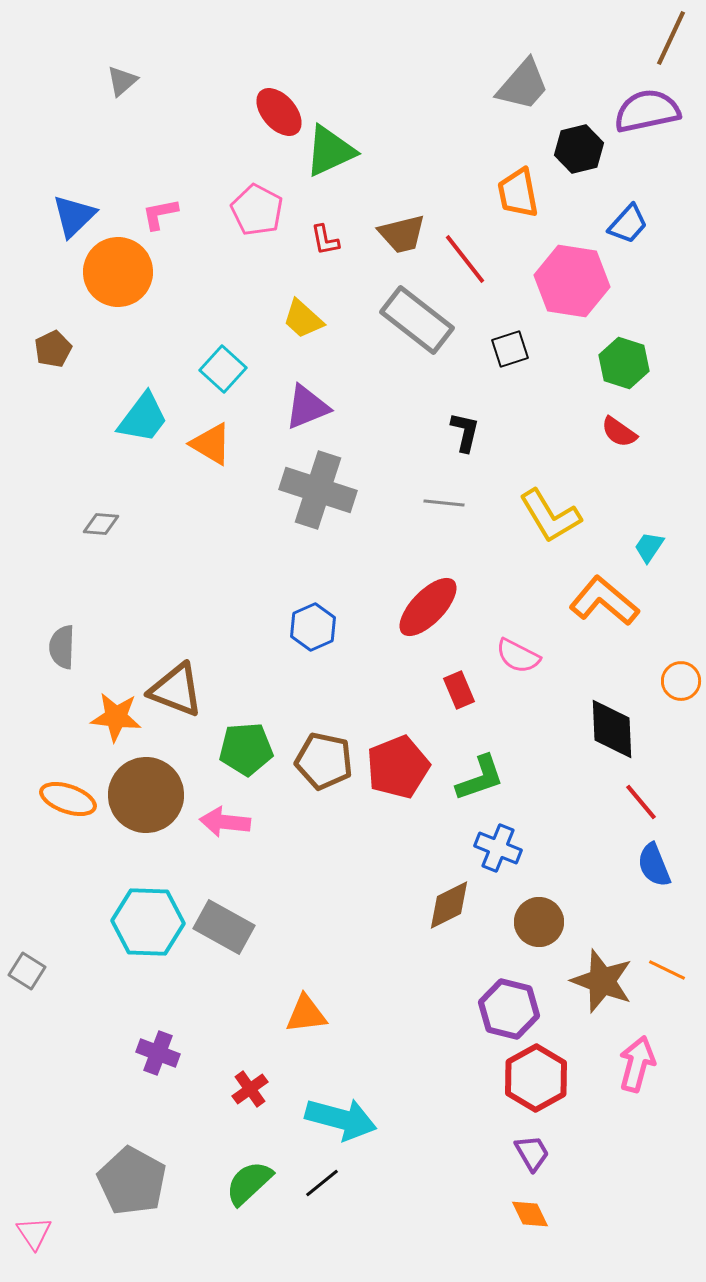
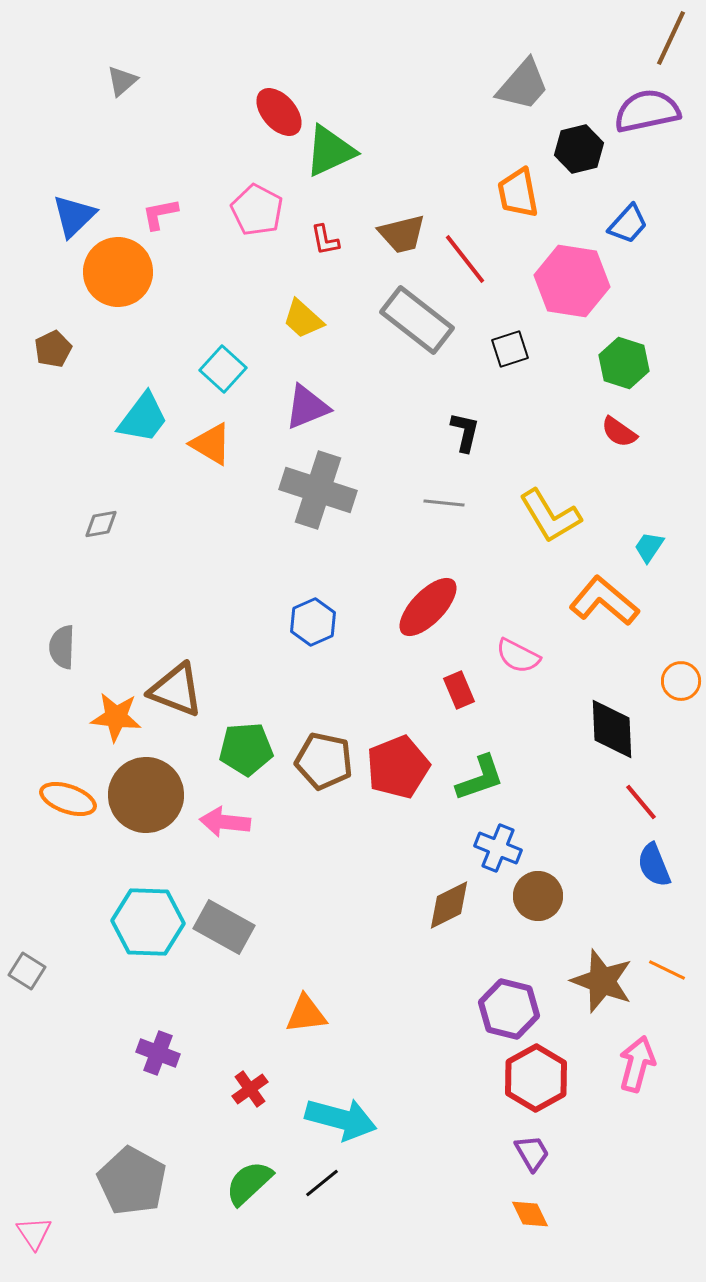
gray diamond at (101, 524): rotated 15 degrees counterclockwise
blue hexagon at (313, 627): moved 5 px up
brown circle at (539, 922): moved 1 px left, 26 px up
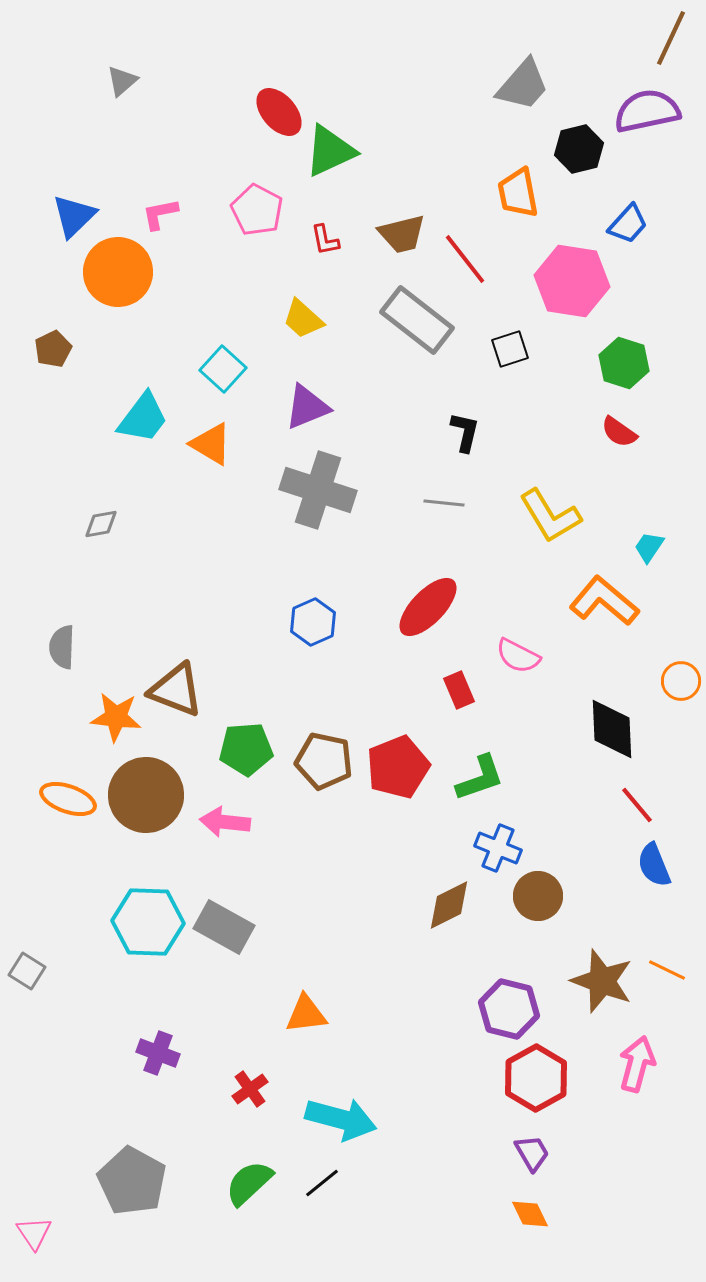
red line at (641, 802): moved 4 px left, 3 px down
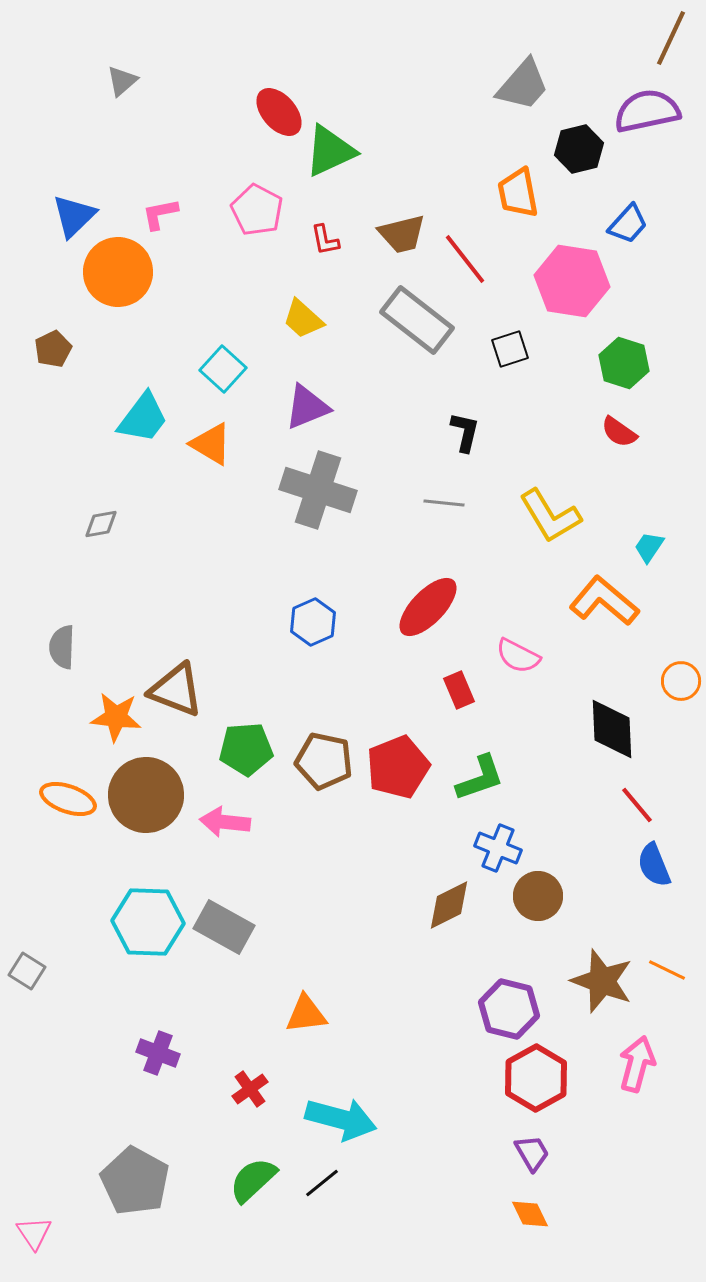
gray pentagon at (132, 1181): moved 3 px right
green semicircle at (249, 1183): moved 4 px right, 3 px up
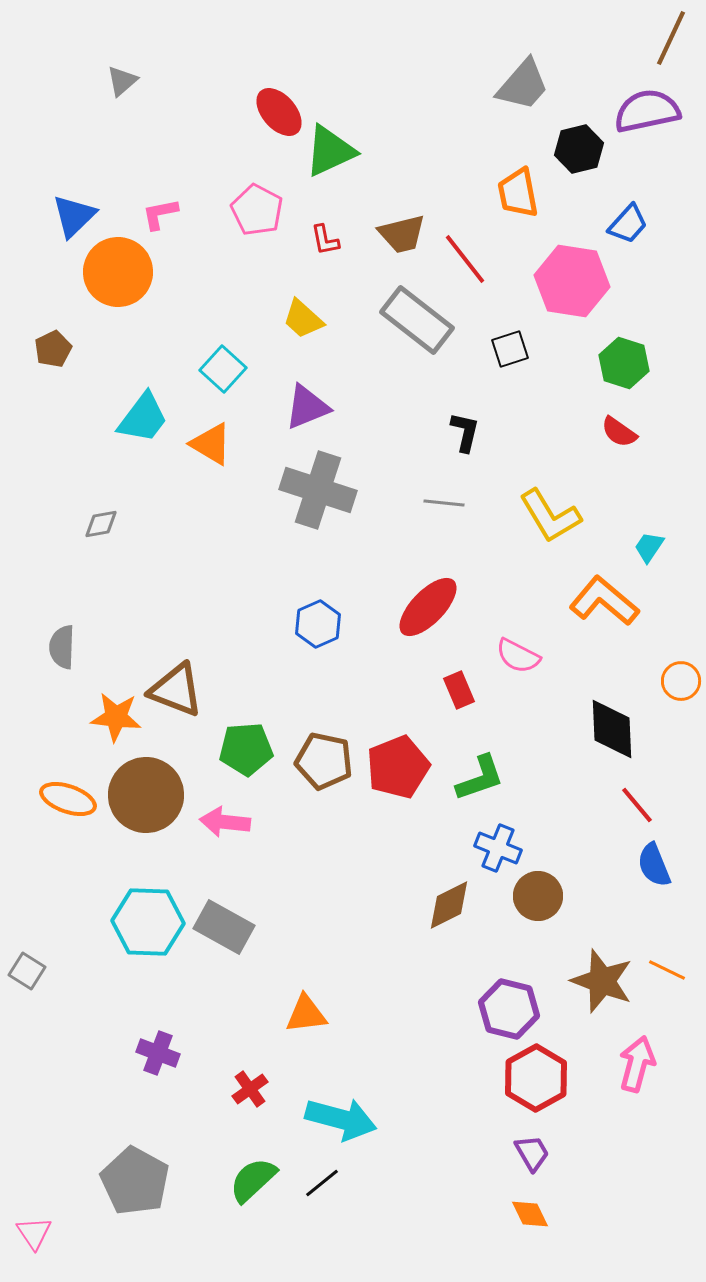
blue hexagon at (313, 622): moved 5 px right, 2 px down
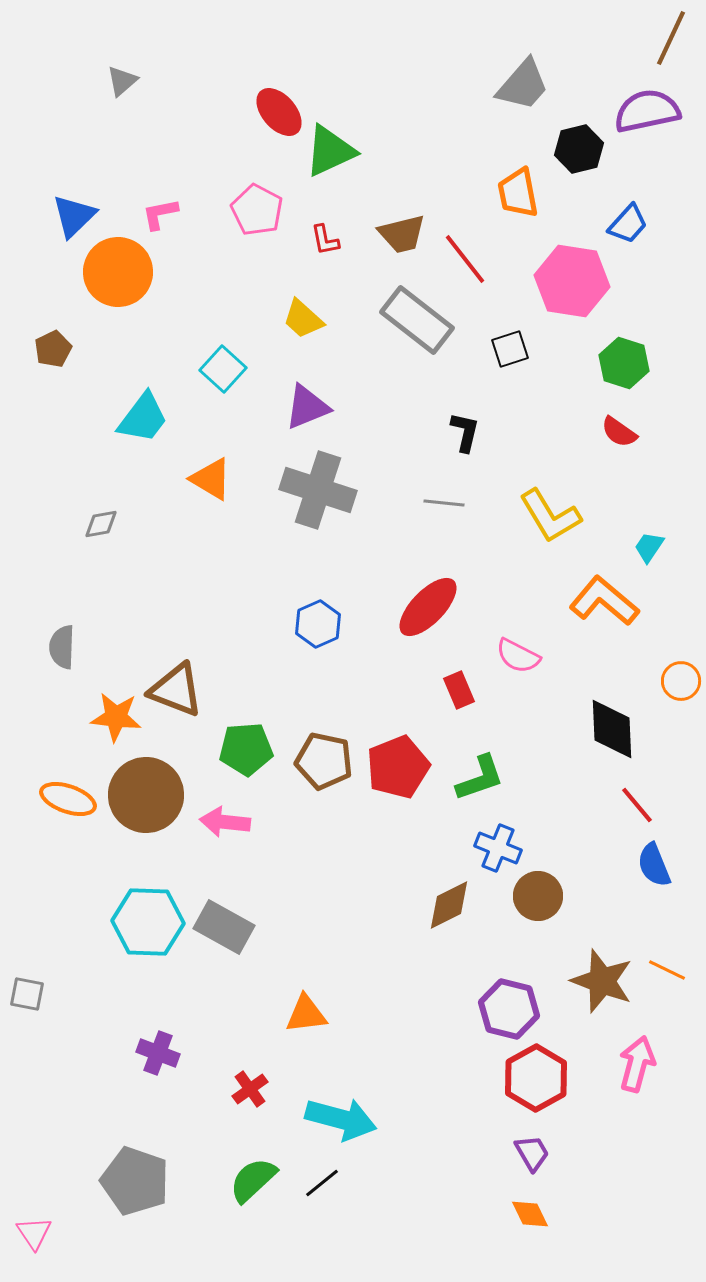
orange triangle at (211, 444): moved 35 px down
gray square at (27, 971): moved 23 px down; rotated 21 degrees counterclockwise
gray pentagon at (135, 1181): rotated 10 degrees counterclockwise
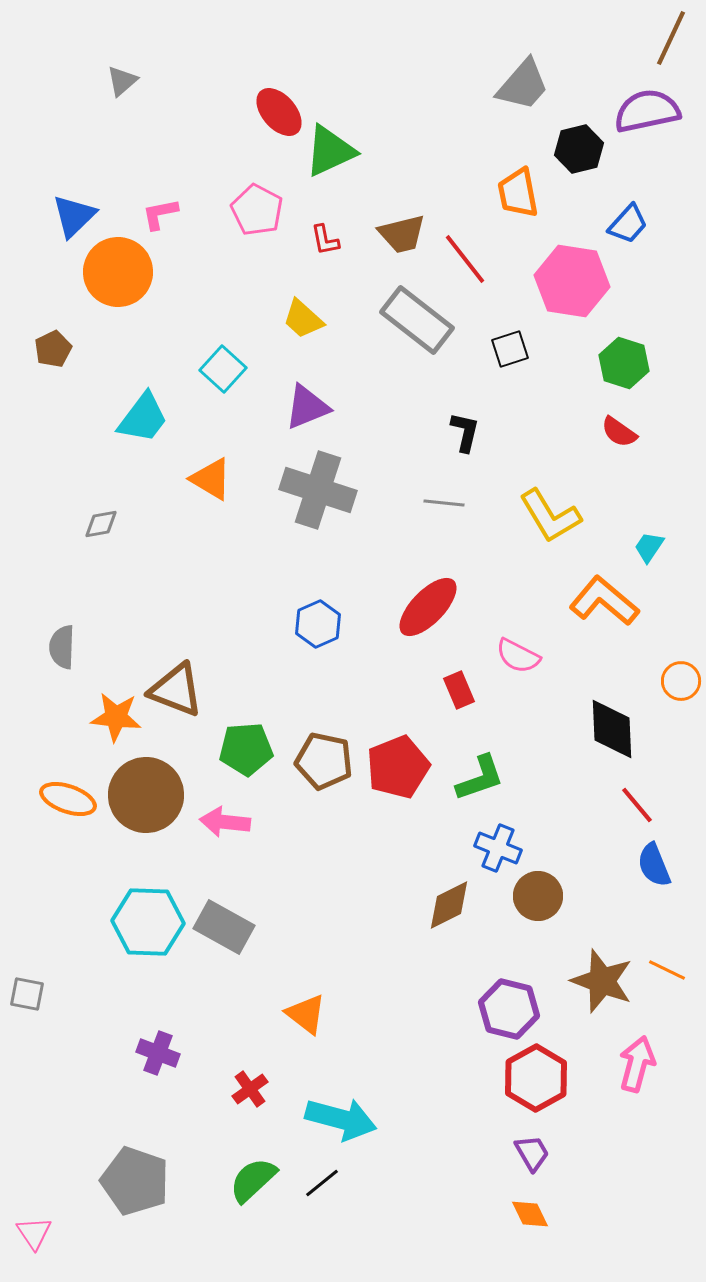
orange triangle at (306, 1014): rotated 45 degrees clockwise
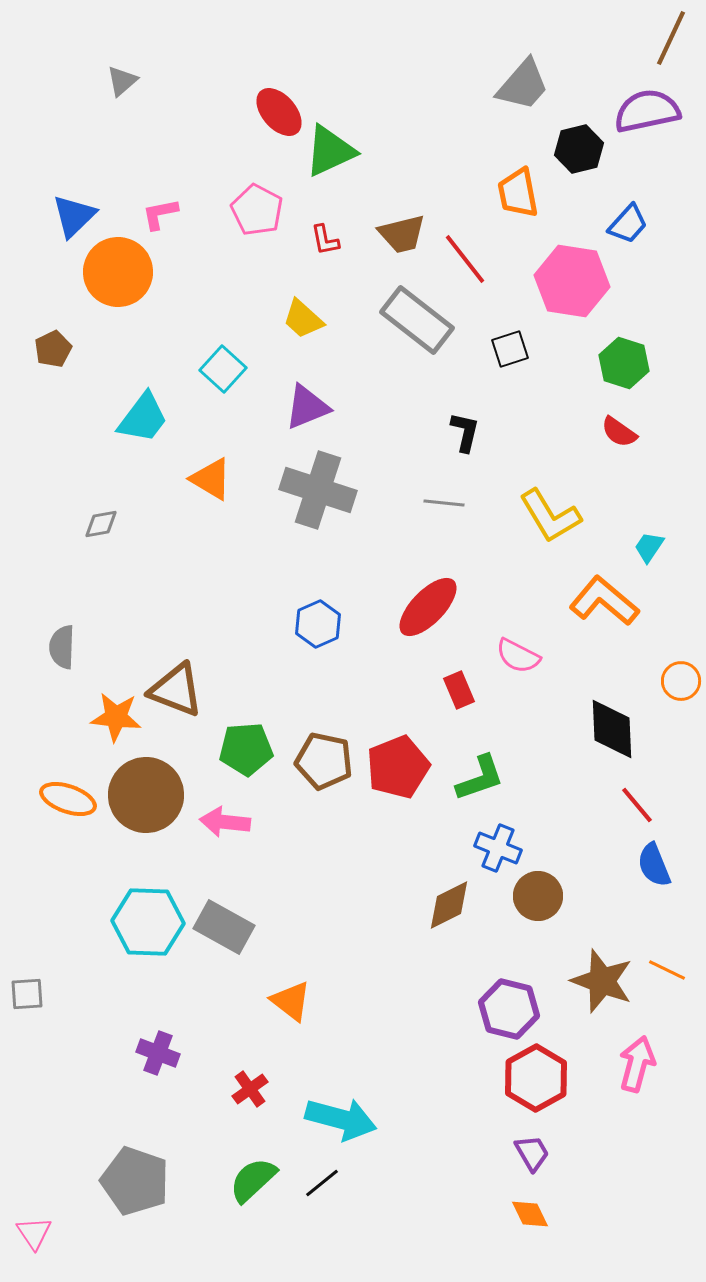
gray square at (27, 994): rotated 15 degrees counterclockwise
orange triangle at (306, 1014): moved 15 px left, 13 px up
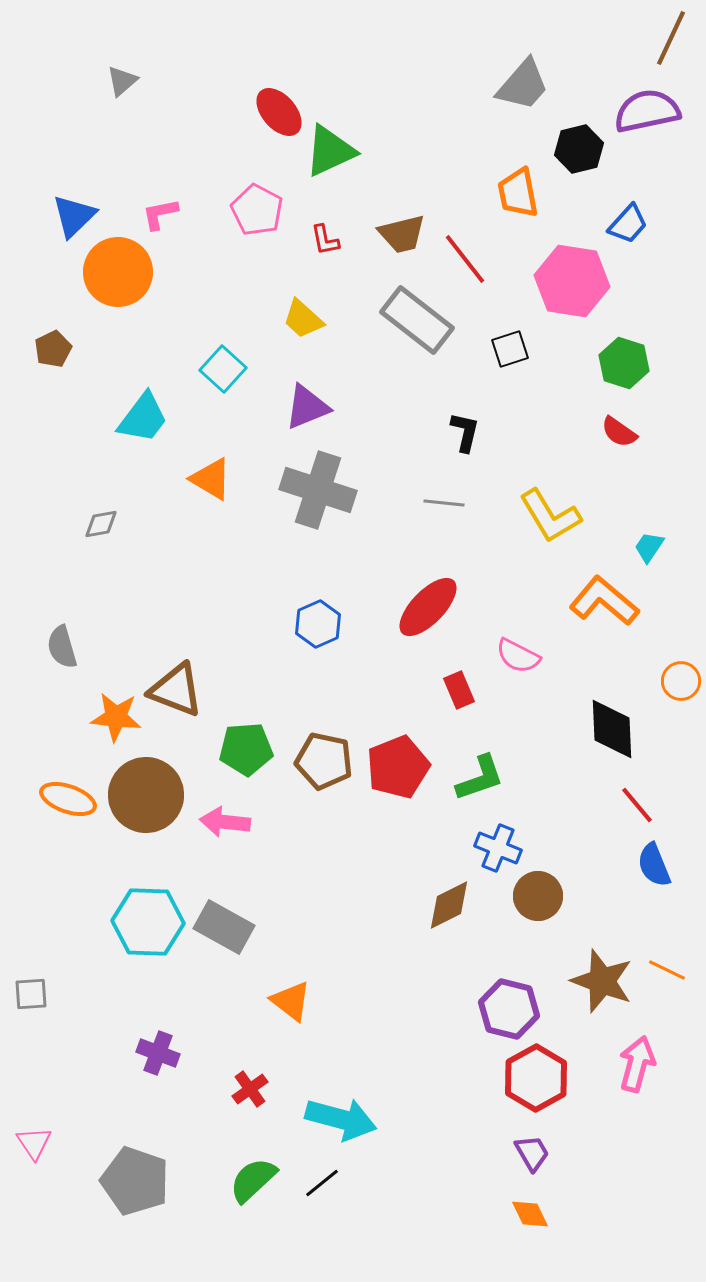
gray semicircle at (62, 647): rotated 18 degrees counterclockwise
gray square at (27, 994): moved 4 px right
pink triangle at (34, 1233): moved 90 px up
